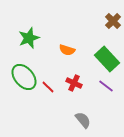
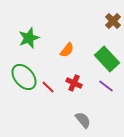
orange semicircle: rotated 70 degrees counterclockwise
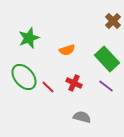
orange semicircle: rotated 35 degrees clockwise
gray semicircle: moved 1 px left, 3 px up; rotated 36 degrees counterclockwise
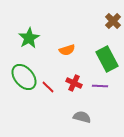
green star: rotated 10 degrees counterclockwise
green rectangle: rotated 15 degrees clockwise
purple line: moved 6 px left; rotated 35 degrees counterclockwise
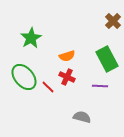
green star: moved 2 px right
orange semicircle: moved 6 px down
red cross: moved 7 px left, 6 px up
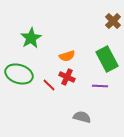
green ellipse: moved 5 px left, 3 px up; rotated 32 degrees counterclockwise
red line: moved 1 px right, 2 px up
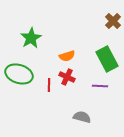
red line: rotated 48 degrees clockwise
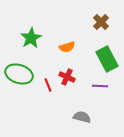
brown cross: moved 12 px left, 1 px down
orange semicircle: moved 9 px up
red line: moved 1 px left; rotated 24 degrees counterclockwise
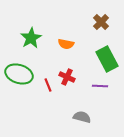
orange semicircle: moved 1 px left, 3 px up; rotated 28 degrees clockwise
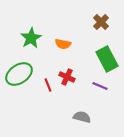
orange semicircle: moved 3 px left
green ellipse: rotated 52 degrees counterclockwise
purple line: rotated 21 degrees clockwise
